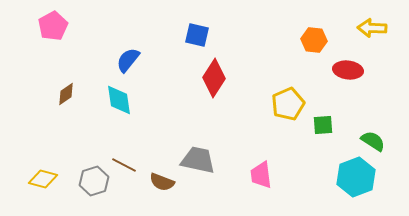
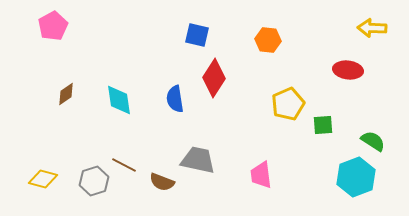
orange hexagon: moved 46 px left
blue semicircle: moved 47 px right, 39 px down; rotated 48 degrees counterclockwise
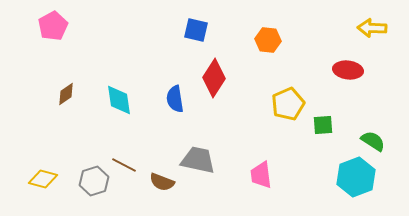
blue square: moved 1 px left, 5 px up
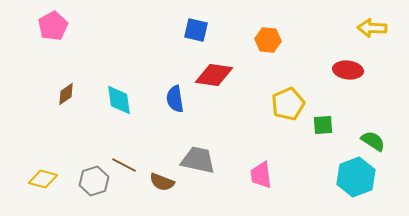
red diamond: moved 3 px up; rotated 66 degrees clockwise
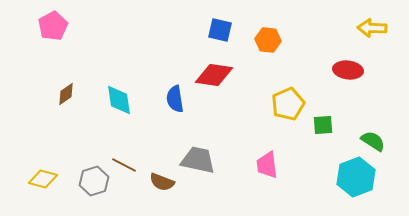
blue square: moved 24 px right
pink trapezoid: moved 6 px right, 10 px up
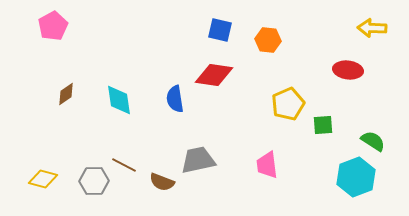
gray trapezoid: rotated 24 degrees counterclockwise
gray hexagon: rotated 16 degrees clockwise
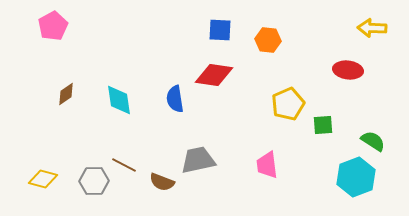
blue square: rotated 10 degrees counterclockwise
